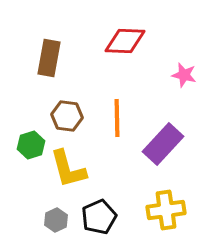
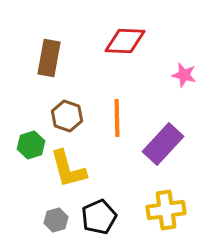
brown hexagon: rotated 12 degrees clockwise
gray hexagon: rotated 10 degrees clockwise
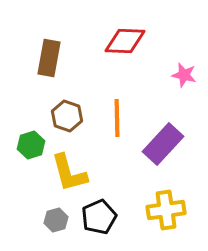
yellow L-shape: moved 1 px right, 4 px down
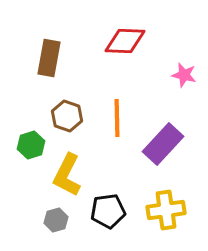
yellow L-shape: moved 2 px left, 2 px down; rotated 42 degrees clockwise
black pentagon: moved 9 px right, 6 px up; rotated 16 degrees clockwise
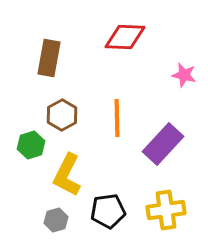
red diamond: moved 4 px up
brown hexagon: moved 5 px left, 1 px up; rotated 12 degrees clockwise
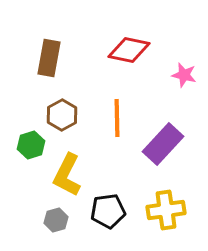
red diamond: moved 4 px right, 13 px down; rotated 9 degrees clockwise
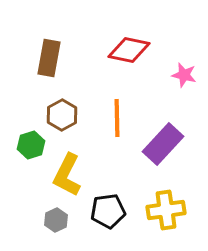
gray hexagon: rotated 10 degrees counterclockwise
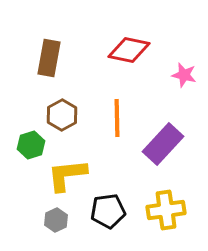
yellow L-shape: rotated 57 degrees clockwise
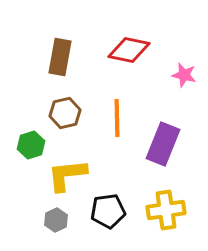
brown rectangle: moved 11 px right, 1 px up
brown hexagon: moved 3 px right, 2 px up; rotated 16 degrees clockwise
purple rectangle: rotated 21 degrees counterclockwise
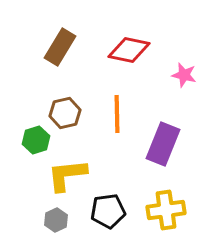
brown rectangle: moved 10 px up; rotated 21 degrees clockwise
orange line: moved 4 px up
green hexagon: moved 5 px right, 5 px up
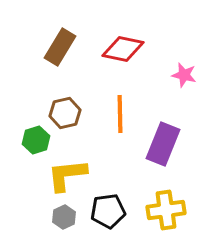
red diamond: moved 6 px left, 1 px up
orange line: moved 3 px right
gray hexagon: moved 8 px right, 3 px up
